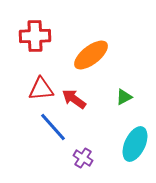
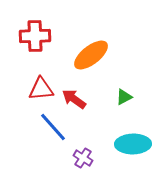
cyan ellipse: moved 2 px left; rotated 64 degrees clockwise
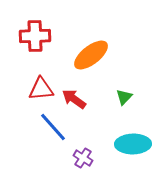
green triangle: rotated 18 degrees counterclockwise
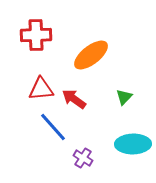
red cross: moved 1 px right, 1 px up
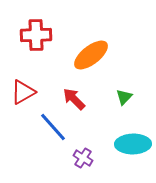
red triangle: moved 18 px left, 3 px down; rotated 24 degrees counterclockwise
red arrow: rotated 10 degrees clockwise
